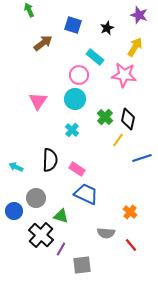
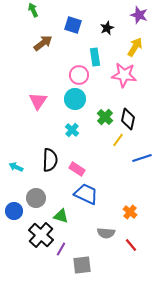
green arrow: moved 4 px right
cyan rectangle: rotated 42 degrees clockwise
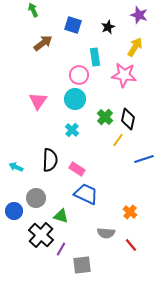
black star: moved 1 px right, 1 px up
blue line: moved 2 px right, 1 px down
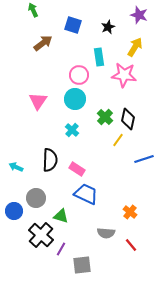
cyan rectangle: moved 4 px right
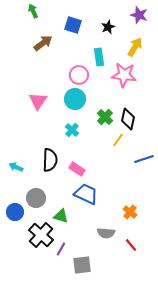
green arrow: moved 1 px down
blue circle: moved 1 px right, 1 px down
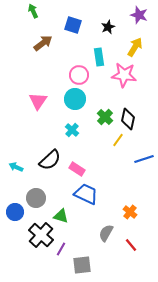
black semicircle: rotated 45 degrees clockwise
gray semicircle: rotated 114 degrees clockwise
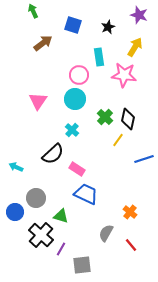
black semicircle: moved 3 px right, 6 px up
